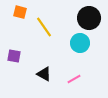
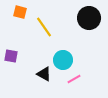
cyan circle: moved 17 px left, 17 px down
purple square: moved 3 px left
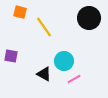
cyan circle: moved 1 px right, 1 px down
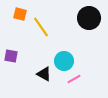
orange square: moved 2 px down
yellow line: moved 3 px left
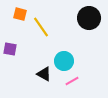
purple square: moved 1 px left, 7 px up
pink line: moved 2 px left, 2 px down
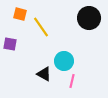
purple square: moved 5 px up
pink line: rotated 48 degrees counterclockwise
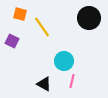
yellow line: moved 1 px right
purple square: moved 2 px right, 3 px up; rotated 16 degrees clockwise
black triangle: moved 10 px down
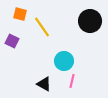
black circle: moved 1 px right, 3 px down
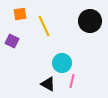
orange square: rotated 24 degrees counterclockwise
yellow line: moved 2 px right, 1 px up; rotated 10 degrees clockwise
cyan circle: moved 2 px left, 2 px down
black triangle: moved 4 px right
